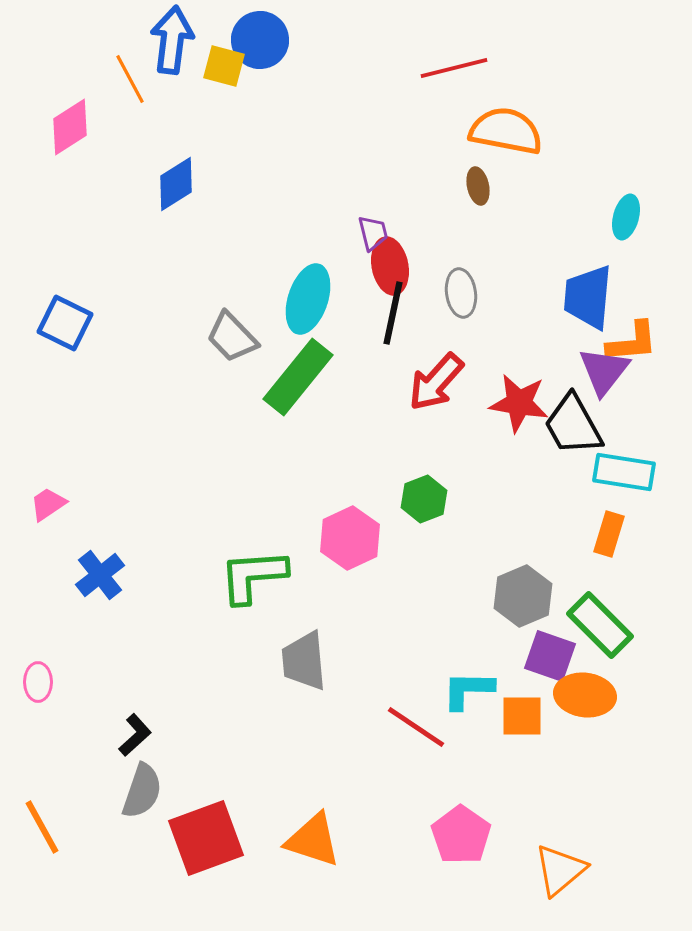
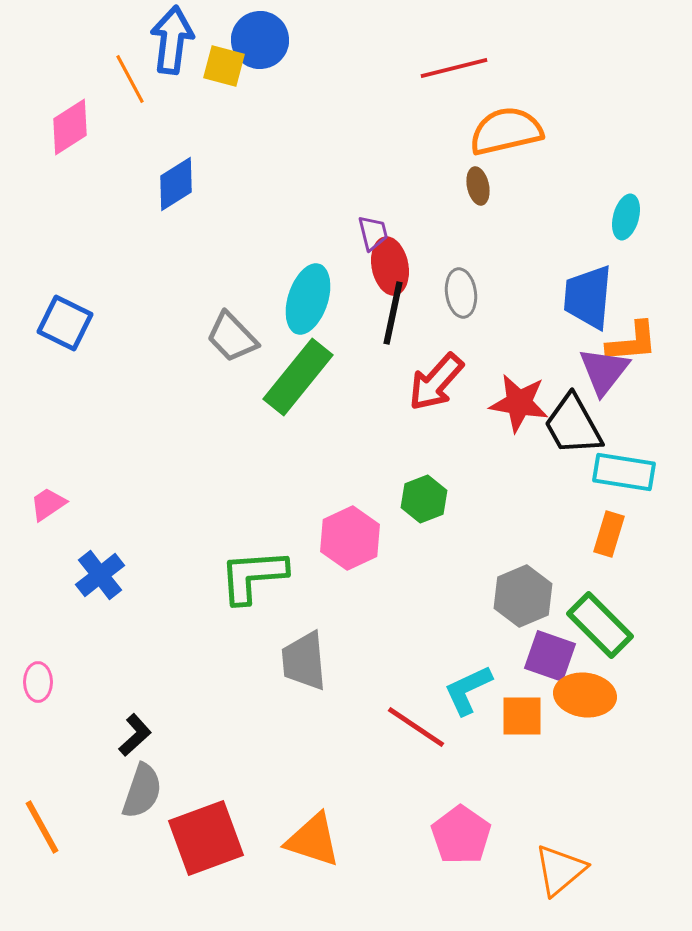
orange semicircle at (506, 131): rotated 24 degrees counterclockwise
cyan L-shape at (468, 690): rotated 26 degrees counterclockwise
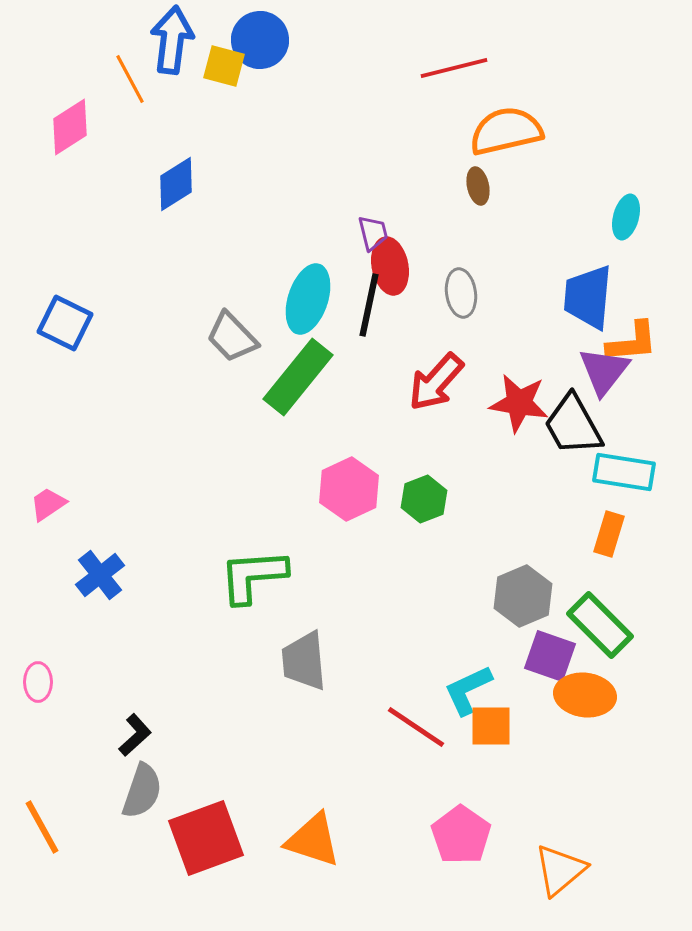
black line at (393, 313): moved 24 px left, 8 px up
pink hexagon at (350, 538): moved 1 px left, 49 px up
orange square at (522, 716): moved 31 px left, 10 px down
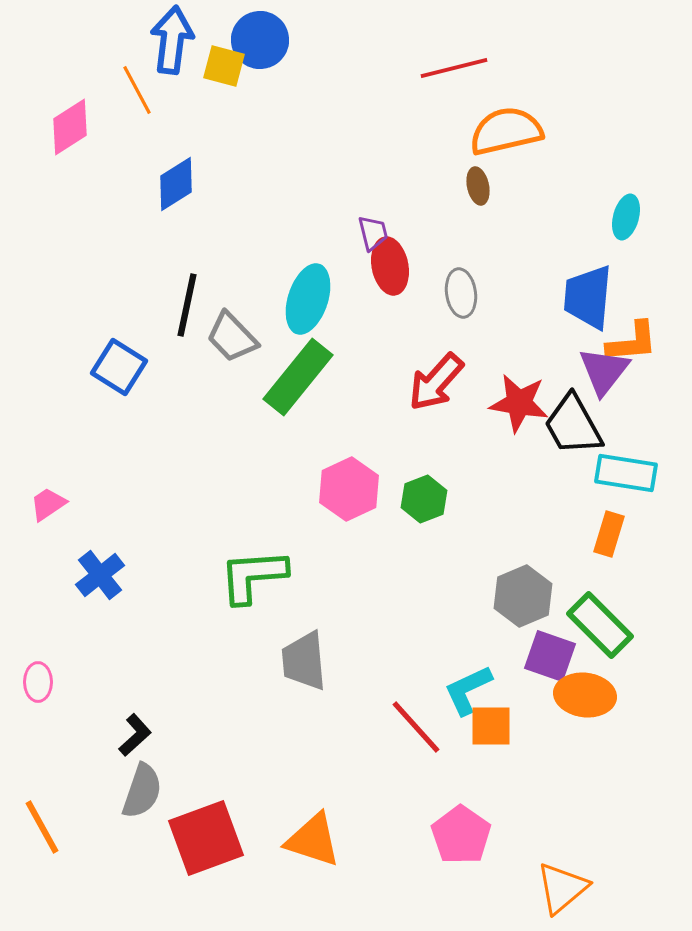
orange line at (130, 79): moved 7 px right, 11 px down
black line at (369, 305): moved 182 px left
blue square at (65, 323): moved 54 px right, 44 px down; rotated 6 degrees clockwise
cyan rectangle at (624, 472): moved 2 px right, 1 px down
red line at (416, 727): rotated 14 degrees clockwise
orange triangle at (560, 870): moved 2 px right, 18 px down
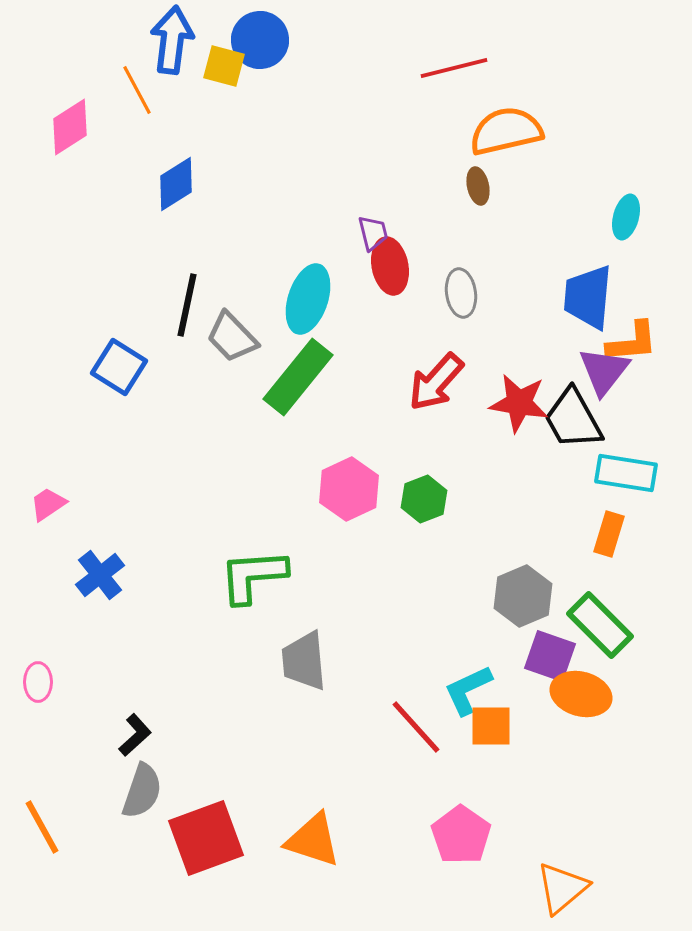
black trapezoid at (573, 425): moved 6 px up
orange ellipse at (585, 695): moved 4 px left, 1 px up; rotated 8 degrees clockwise
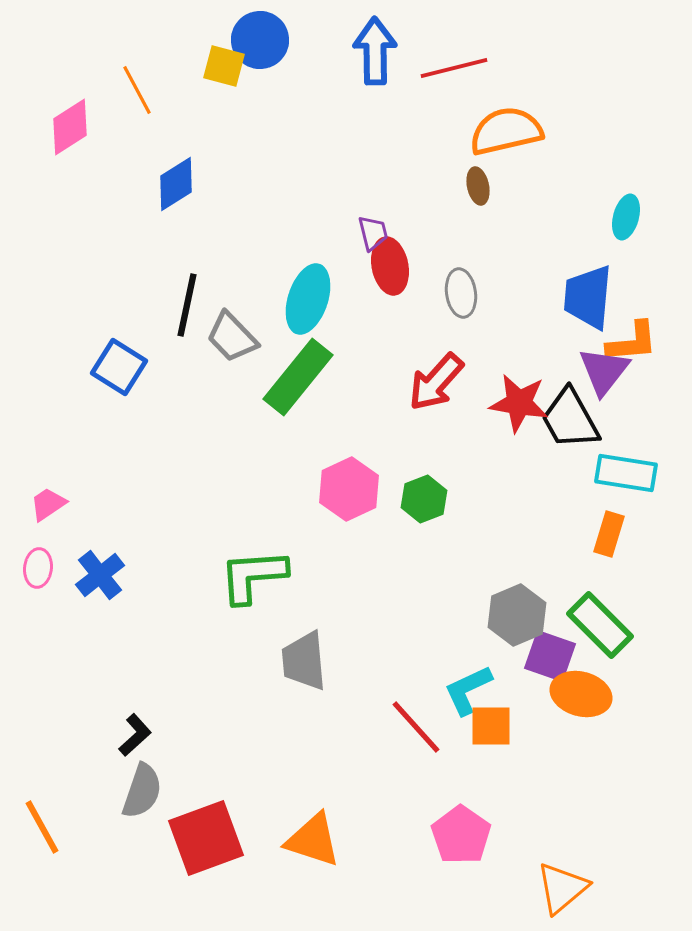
blue arrow at (172, 40): moved 203 px right, 11 px down; rotated 8 degrees counterclockwise
black trapezoid at (573, 419): moved 3 px left
gray hexagon at (523, 596): moved 6 px left, 19 px down
pink ellipse at (38, 682): moved 114 px up; rotated 6 degrees clockwise
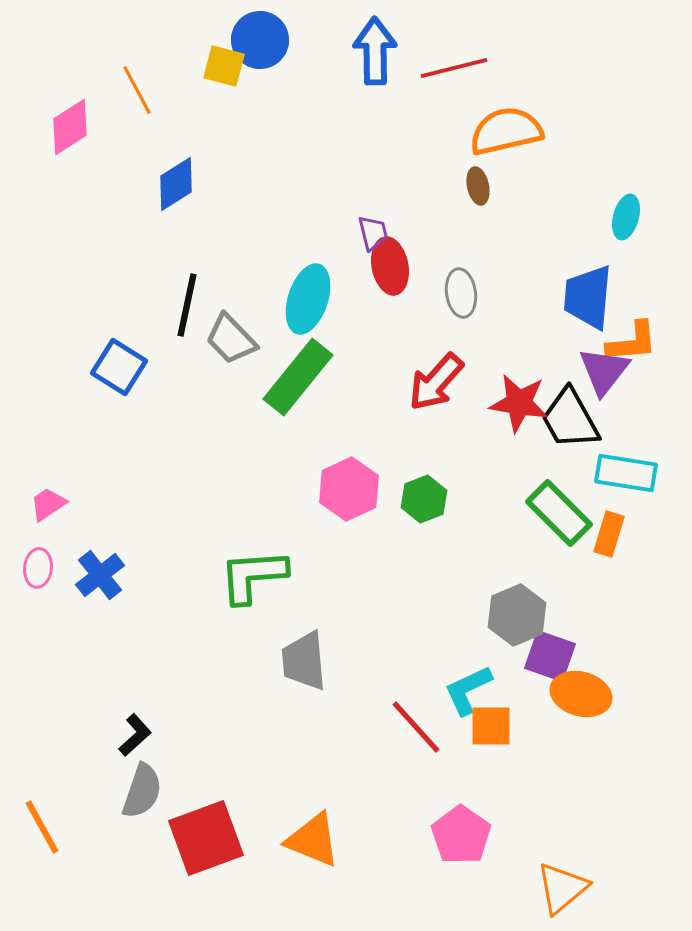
gray trapezoid at (232, 337): moved 1 px left, 2 px down
green rectangle at (600, 625): moved 41 px left, 112 px up
orange triangle at (313, 840): rotated 4 degrees clockwise
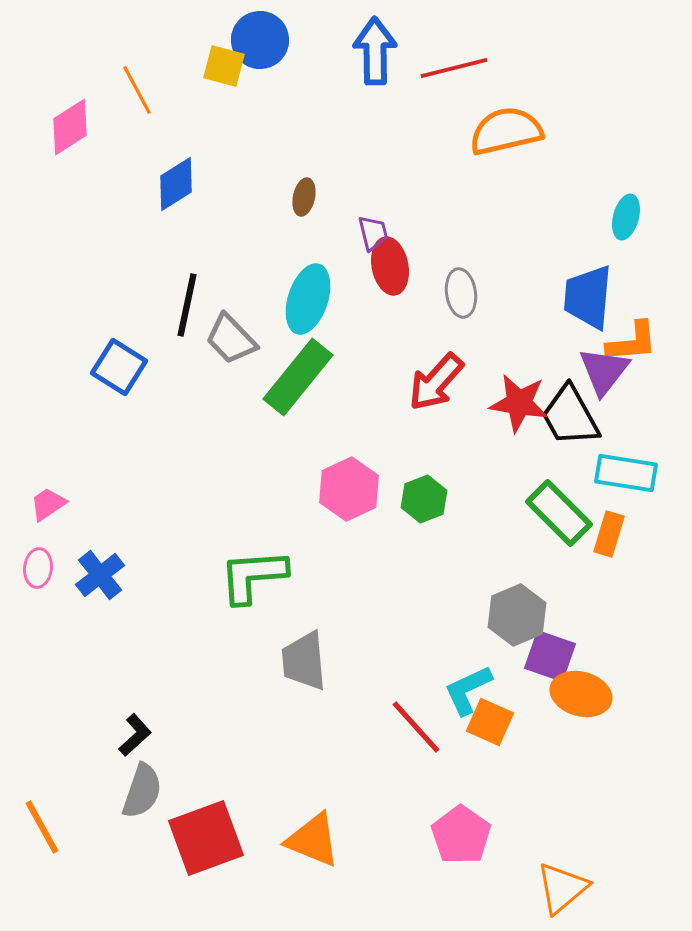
brown ellipse at (478, 186): moved 174 px left, 11 px down; rotated 24 degrees clockwise
black trapezoid at (570, 419): moved 3 px up
orange square at (491, 726): moved 1 px left, 4 px up; rotated 24 degrees clockwise
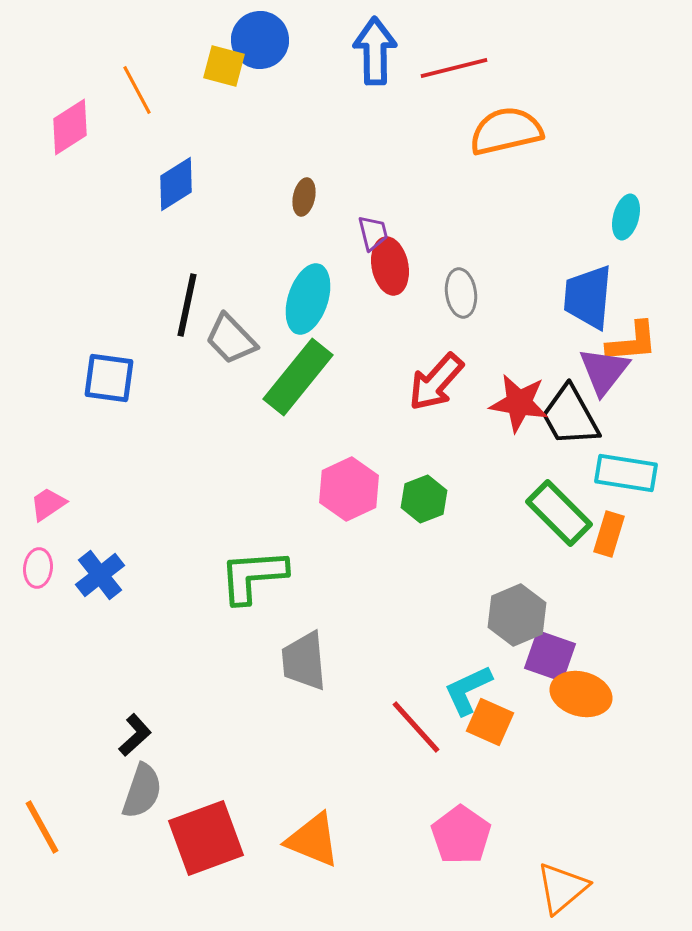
blue square at (119, 367): moved 10 px left, 11 px down; rotated 24 degrees counterclockwise
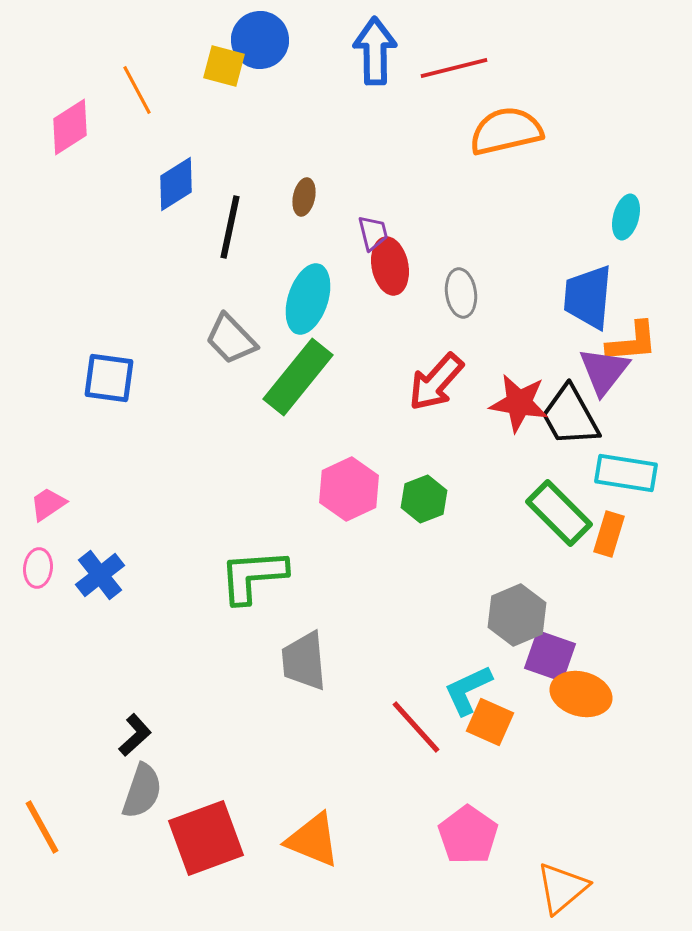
black line at (187, 305): moved 43 px right, 78 px up
pink pentagon at (461, 835): moved 7 px right
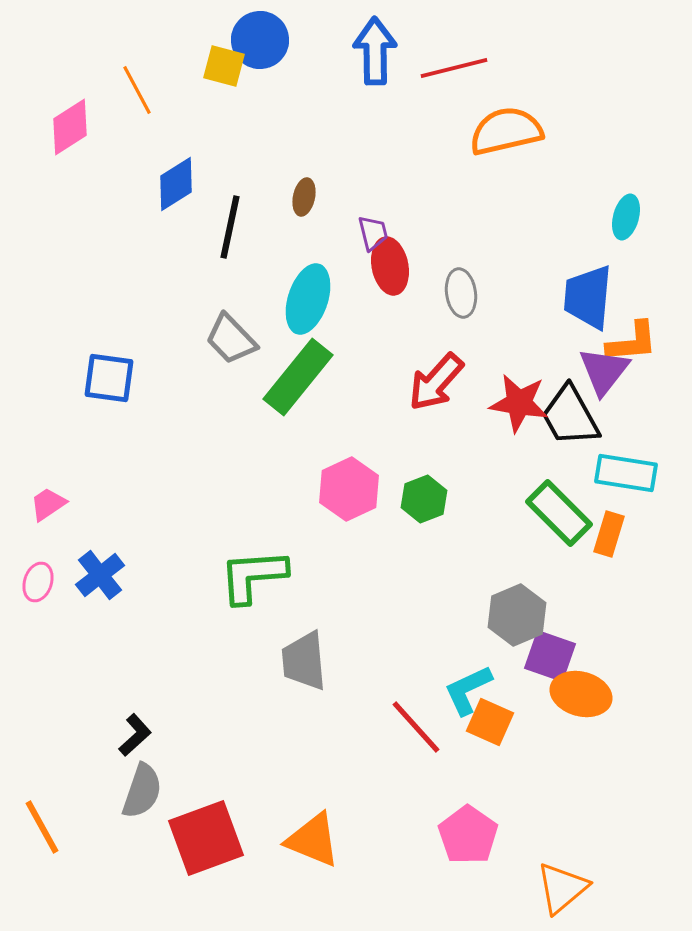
pink ellipse at (38, 568): moved 14 px down; rotated 12 degrees clockwise
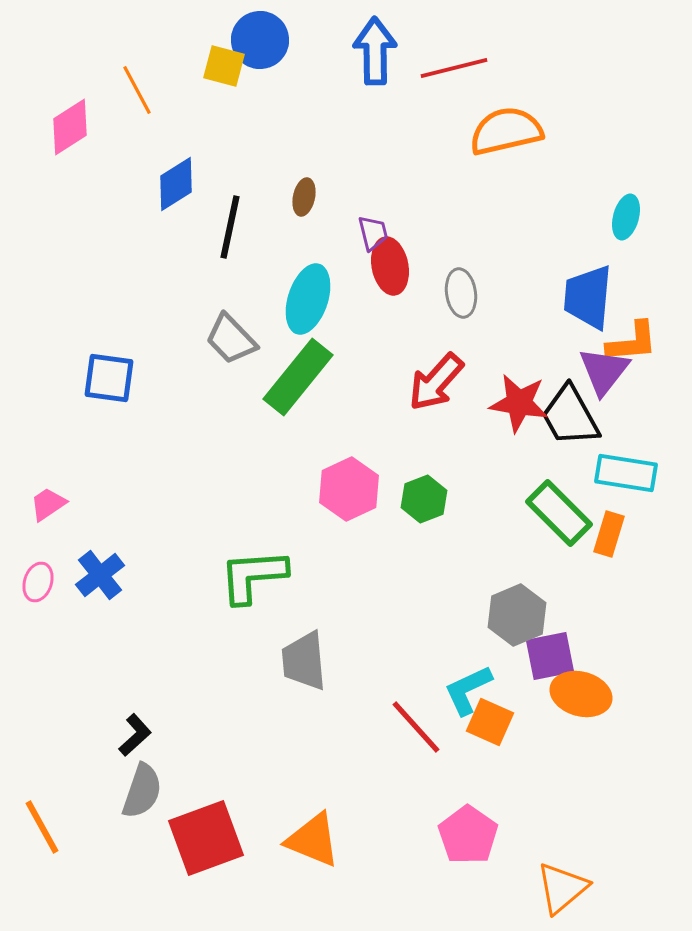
purple square at (550, 656): rotated 30 degrees counterclockwise
